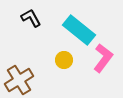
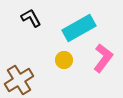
cyan rectangle: moved 2 px up; rotated 68 degrees counterclockwise
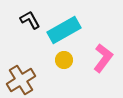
black L-shape: moved 1 px left, 2 px down
cyan rectangle: moved 15 px left, 2 px down
brown cross: moved 2 px right
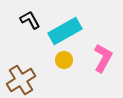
cyan rectangle: moved 1 px right, 1 px down
pink L-shape: rotated 8 degrees counterclockwise
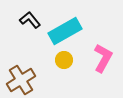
black L-shape: rotated 10 degrees counterclockwise
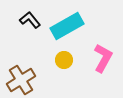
cyan rectangle: moved 2 px right, 5 px up
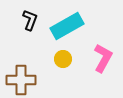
black L-shape: rotated 60 degrees clockwise
yellow circle: moved 1 px left, 1 px up
brown cross: rotated 32 degrees clockwise
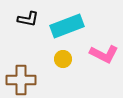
black L-shape: moved 2 px left, 1 px up; rotated 80 degrees clockwise
cyan rectangle: rotated 8 degrees clockwise
pink L-shape: moved 1 px right, 4 px up; rotated 88 degrees clockwise
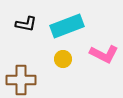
black L-shape: moved 2 px left, 5 px down
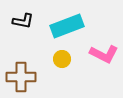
black L-shape: moved 3 px left, 3 px up
yellow circle: moved 1 px left
brown cross: moved 3 px up
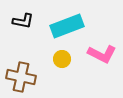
pink L-shape: moved 2 px left
brown cross: rotated 12 degrees clockwise
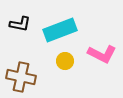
black L-shape: moved 3 px left, 3 px down
cyan rectangle: moved 7 px left, 4 px down
yellow circle: moved 3 px right, 2 px down
